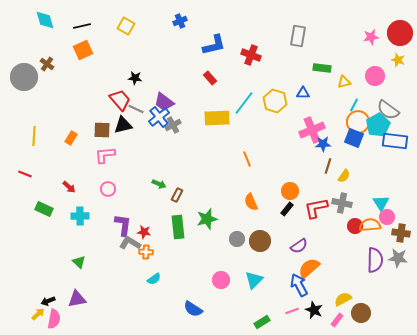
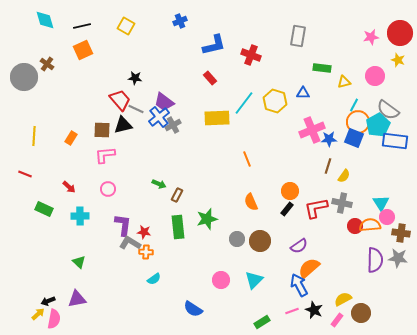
blue star at (323, 144): moved 6 px right, 5 px up
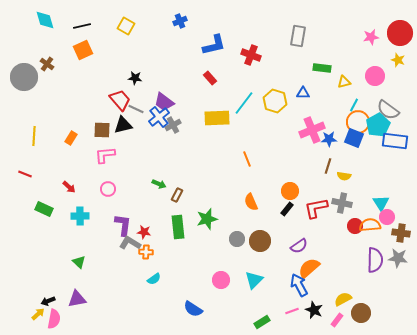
yellow semicircle at (344, 176): rotated 64 degrees clockwise
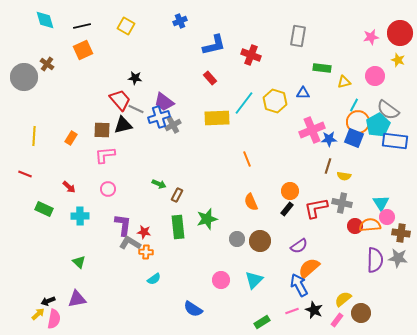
blue cross at (159, 117): rotated 20 degrees clockwise
yellow semicircle at (343, 299): rotated 12 degrees counterclockwise
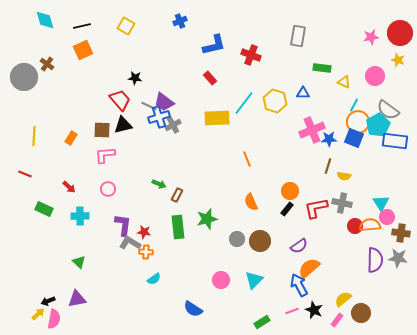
yellow triangle at (344, 82): rotated 40 degrees clockwise
gray line at (136, 109): moved 13 px right, 3 px up
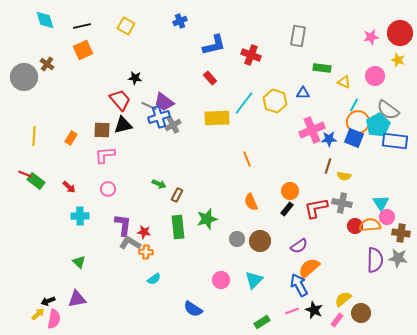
green rectangle at (44, 209): moved 8 px left, 28 px up; rotated 12 degrees clockwise
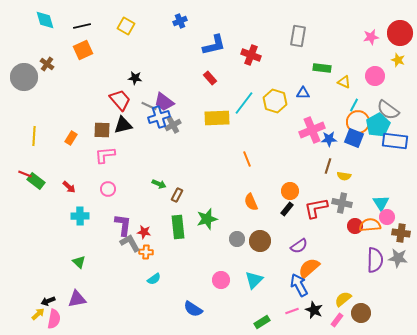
gray L-shape at (130, 243): rotated 30 degrees clockwise
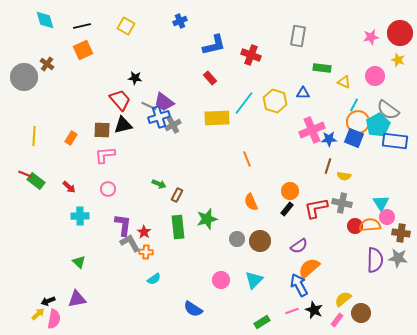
red star at (144, 232): rotated 24 degrees clockwise
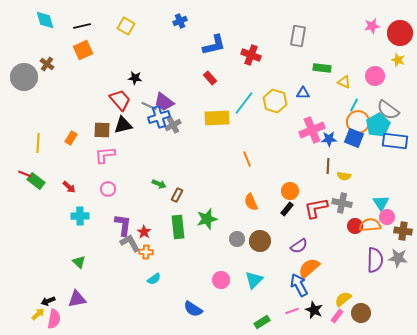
pink star at (371, 37): moved 1 px right, 11 px up
yellow line at (34, 136): moved 4 px right, 7 px down
brown line at (328, 166): rotated 14 degrees counterclockwise
brown cross at (401, 233): moved 2 px right, 2 px up
pink rectangle at (337, 320): moved 4 px up
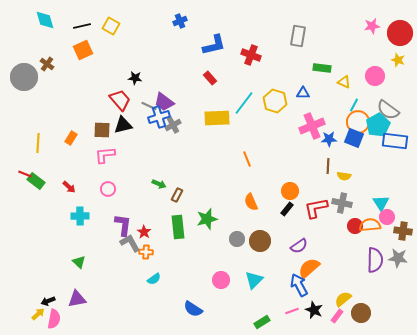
yellow square at (126, 26): moved 15 px left
pink cross at (312, 130): moved 4 px up
